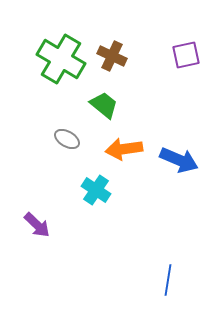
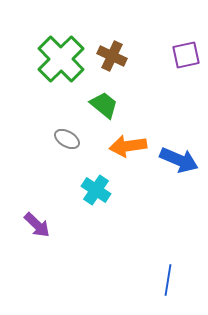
green cross: rotated 15 degrees clockwise
orange arrow: moved 4 px right, 3 px up
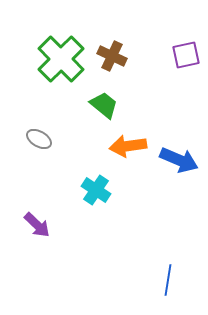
gray ellipse: moved 28 px left
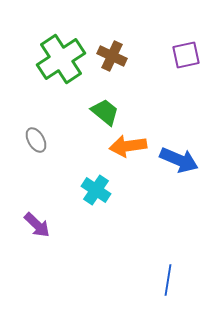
green cross: rotated 12 degrees clockwise
green trapezoid: moved 1 px right, 7 px down
gray ellipse: moved 3 px left, 1 px down; rotated 30 degrees clockwise
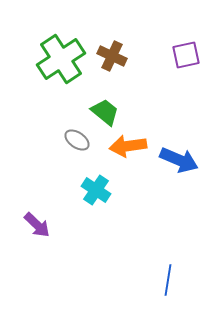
gray ellipse: moved 41 px right; rotated 25 degrees counterclockwise
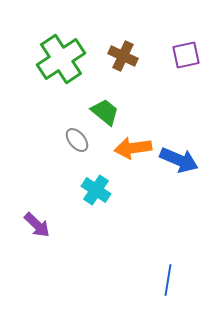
brown cross: moved 11 px right
gray ellipse: rotated 15 degrees clockwise
orange arrow: moved 5 px right, 2 px down
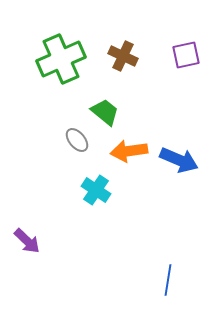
green cross: rotated 9 degrees clockwise
orange arrow: moved 4 px left, 3 px down
purple arrow: moved 10 px left, 16 px down
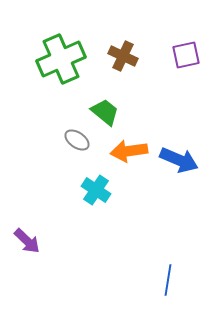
gray ellipse: rotated 15 degrees counterclockwise
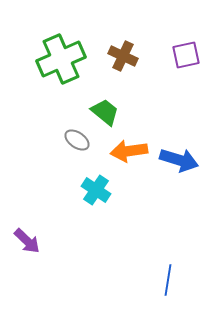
blue arrow: rotated 6 degrees counterclockwise
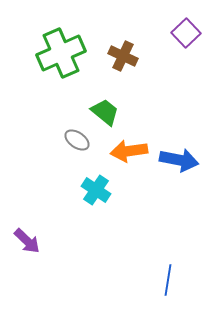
purple square: moved 22 px up; rotated 32 degrees counterclockwise
green cross: moved 6 px up
blue arrow: rotated 6 degrees counterclockwise
